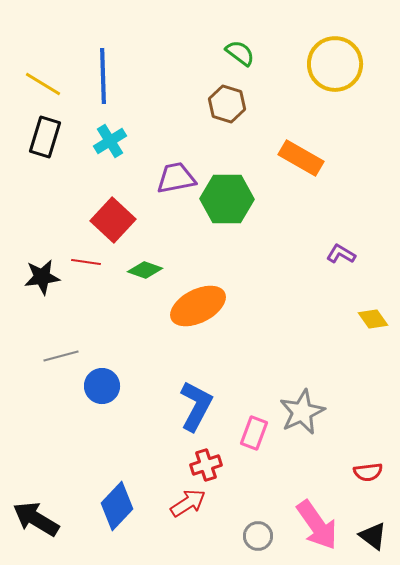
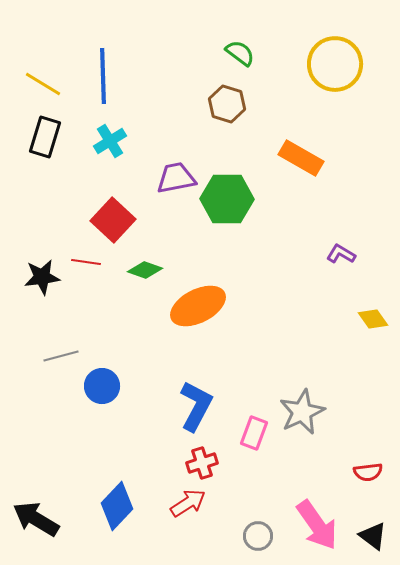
red cross: moved 4 px left, 2 px up
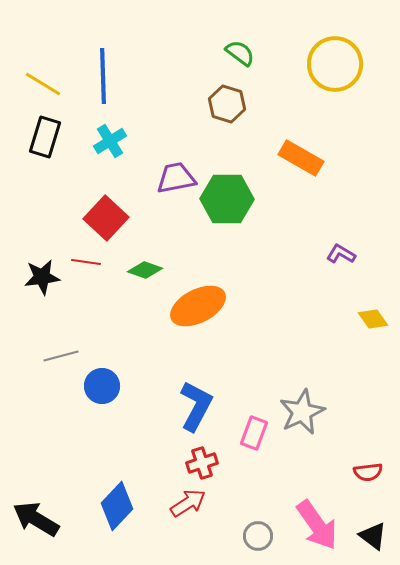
red square: moved 7 px left, 2 px up
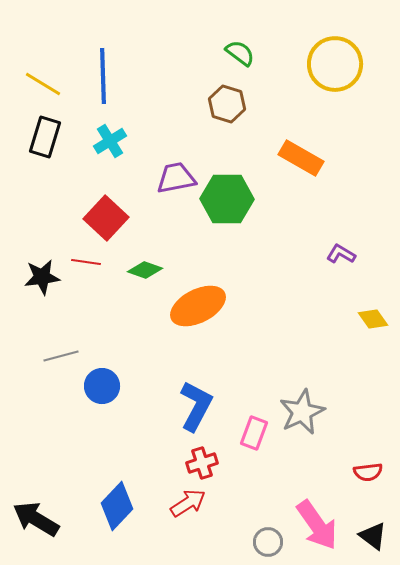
gray circle: moved 10 px right, 6 px down
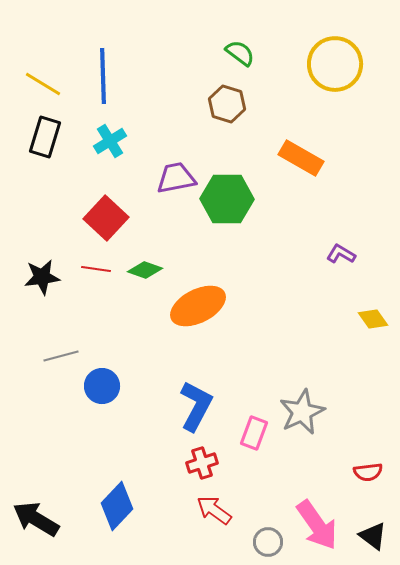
red line: moved 10 px right, 7 px down
red arrow: moved 26 px right, 7 px down; rotated 111 degrees counterclockwise
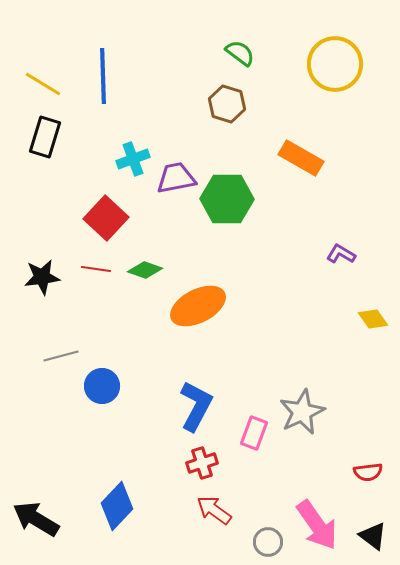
cyan cross: moved 23 px right, 18 px down; rotated 12 degrees clockwise
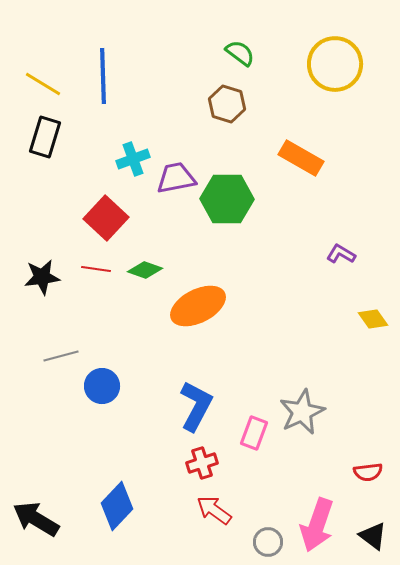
pink arrow: rotated 54 degrees clockwise
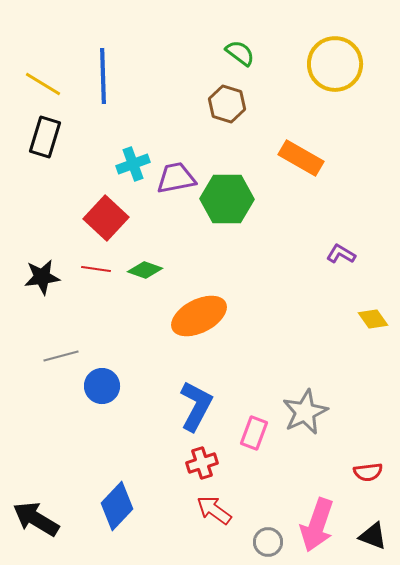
cyan cross: moved 5 px down
orange ellipse: moved 1 px right, 10 px down
gray star: moved 3 px right
black triangle: rotated 16 degrees counterclockwise
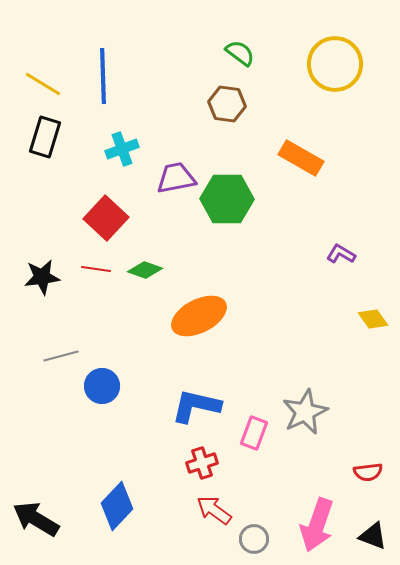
brown hexagon: rotated 9 degrees counterclockwise
cyan cross: moved 11 px left, 15 px up
blue L-shape: rotated 105 degrees counterclockwise
gray circle: moved 14 px left, 3 px up
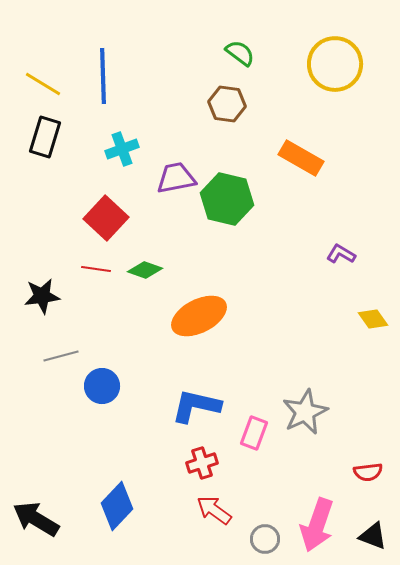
green hexagon: rotated 12 degrees clockwise
black star: moved 19 px down
gray circle: moved 11 px right
